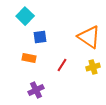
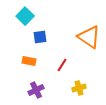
orange rectangle: moved 3 px down
yellow cross: moved 14 px left, 21 px down
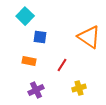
blue square: rotated 16 degrees clockwise
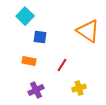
orange triangle: moved 1 px left, 6 px up
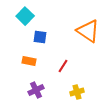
red line: moved 1 px right, 1 px down
yellow cross: moved 2 px left, 4 px down
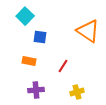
purple cross: rotated 21 degrees clockwise
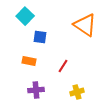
orange triangle: moved 3 px left, 6 px up
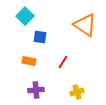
red line: moved 4 px up
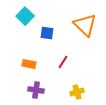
orange triangle: rotated 10 degrees clockwise
blue square: moved 7 px right, 4 px up
orange rectangle: moved 3 px down
purple cross: rotated 14 degrees clockwise
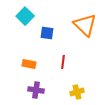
red line: rotated 24 degrees counterclockwise
